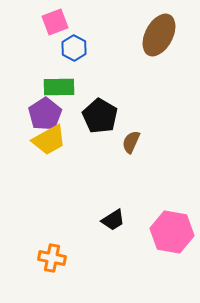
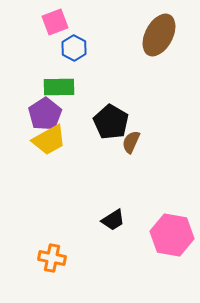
black pentagon: moved 11 px right, 6 px down
pink hexagon: moved 3 px down
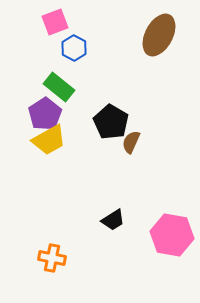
green rectangle: rotated 40 degrees clockwise
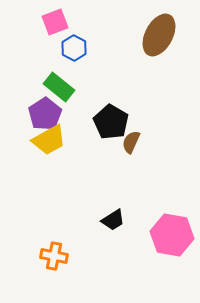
orange cross: moved 2 px right, 2 px up
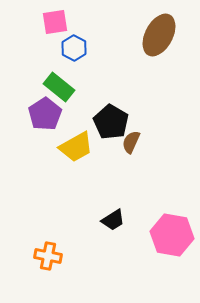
pink square: rotated 12 degrees clockwise
yellow trapezoid: moved 27 px right, 7 px down
orange cross: moved 6 px left
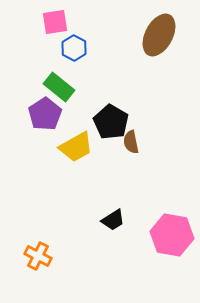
brown semicircle: rotated 35 degrees counterclockwise
orange cross: moved 10 px left; rotated 16 degrees clockwise
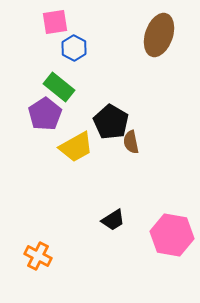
brown ellipse: rotated 9 degrees counterclockwise
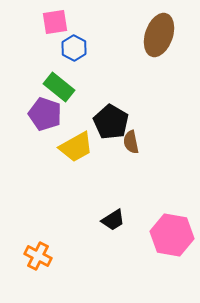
purple pentagon: rotated 20 degrees counterclockwise
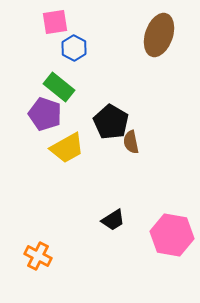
yellow trapezoid: moved 9 px left, 1 px down
